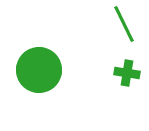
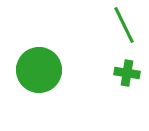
green line: moved 1 px down
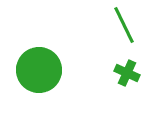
green cross: rotated 15 degrees clockwise
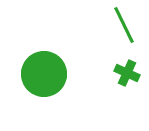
green circle: moved 5 px right, 4 px down
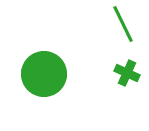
green line: moved 1 px left, 1 px up
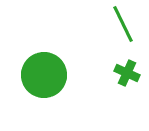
green circle: moved 1 px down
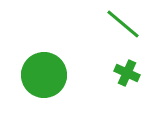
green line: rotated 24 degrees counterclockwise
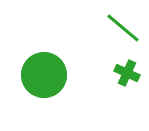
green line: moved 4 px down
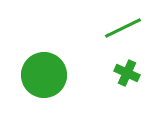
green line: rotated 66 degrees counterclockwise
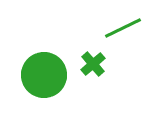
green cross: moved 34 px left, 9 px up; rotated 25 degrees clockwise
